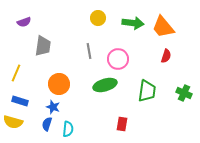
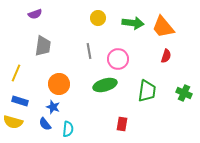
purple semicircle: moved 11 px right, 8 px up
blue semicircle: moved 2 px left; rotated 56 degrees counterclockwise
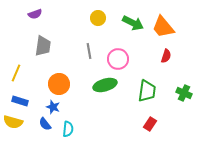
green arrow: rotated 20 degrees clockwise
red rectangle: moved 28 px right; rotated 24 degrees clockwise
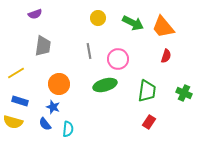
yellow line: rotated 36 degrees clockwise
red rectangle: moved 1 px left, 2 px up
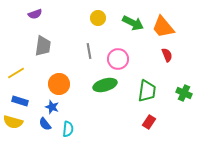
red semicircle: moved 1 px right, 1 px up; rotated 40 degrees counterclockwise
blue star: moved 1 px left
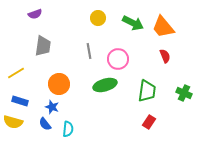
red semicircle: moved 2 px left, 1 px down
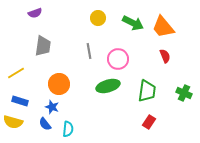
purple semicircle: moved 1 px up
green ellipse: moved 3 px right, 1 px down
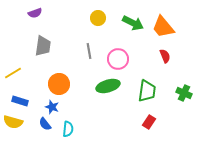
yellow line: moved 3 px left
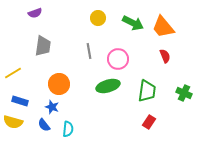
blue semicircle: moved 1 px left, 1 px down
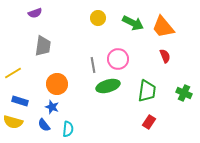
gray line: moved 4 px right, 14 px down
orange circle: moved 2 px left
